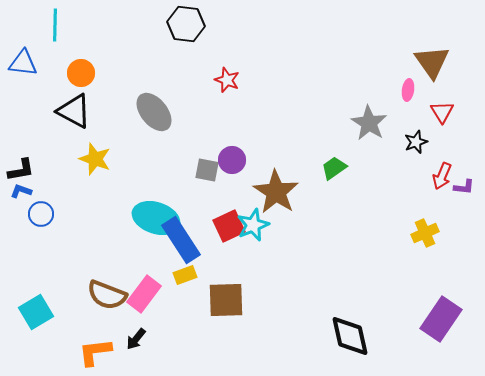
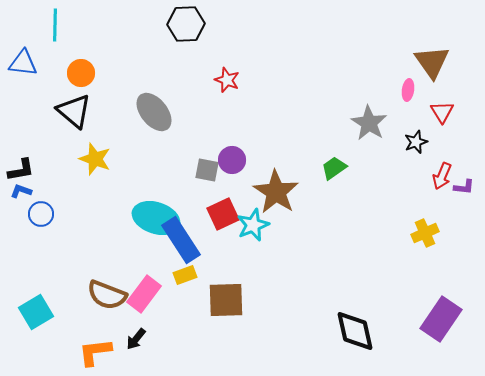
black hexagon: rotated 9 degrees counterclockwise
black triangle: rotated 12 degrees clockwise
red square: moved 6 px left, 12 px up
black diamond: moved 5 px right, 5 px up
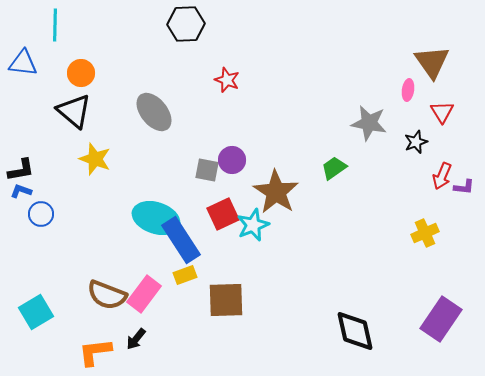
gray star: rotated 21 degrees counterclockwise
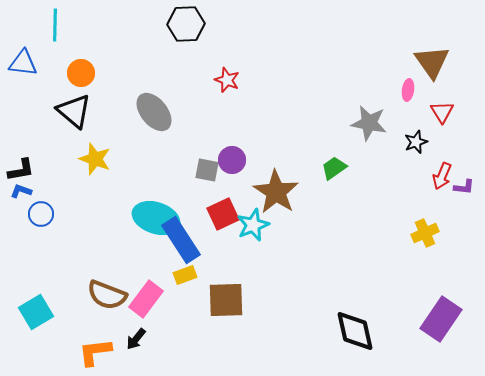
pink rectangle: moved 2 px right, 5 px down
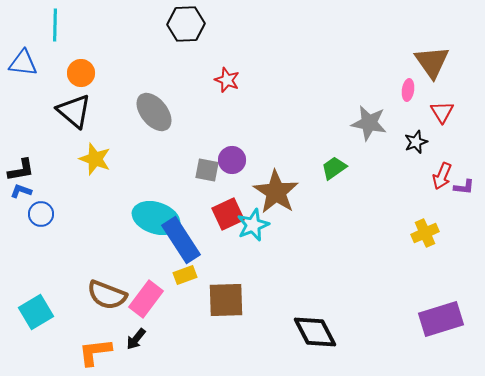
red square: moved 5 px right
purple rectangle: rotated 39 degrees clockwise
black diamond: moved 40 px left, 1 px down; rotated 15 degrees counterclockwise
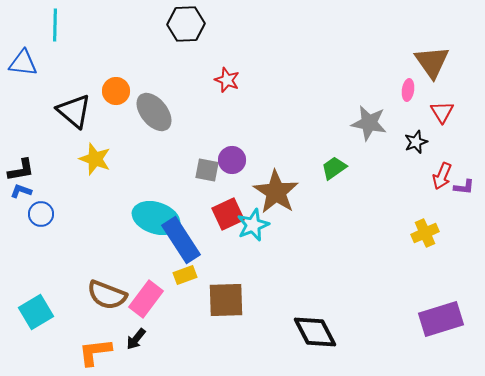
orange circle: moved 35 px right, 18 px down
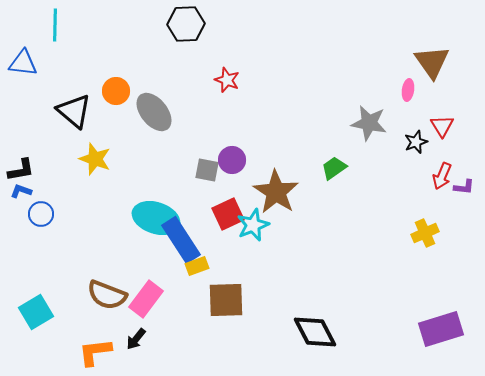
red triangle: moved 14 px down
yellow rectangle: moved 12 px right, 9 px up
purple rectangle: moved 10 px down
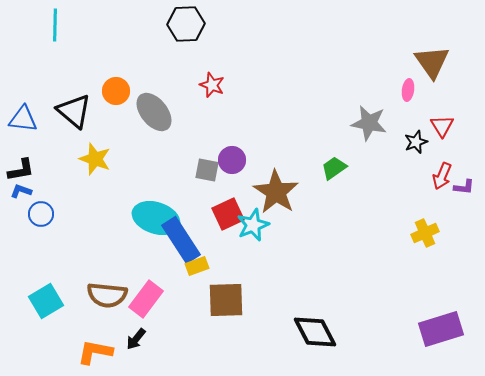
blue triangle: moved 56 px down
red star: moved 15 px left, 5 px down
brown semicircle: rotated 15 degrees counterclockwise
cyan square: moved 10 px right, 11 px up
orange L-shape: rotated 18 degrees clockwise
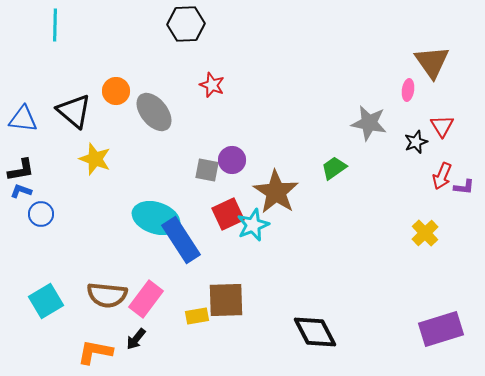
yellow cross: rotated 20 degrees counterclockwise
yellow rectangle: moved 50 px down; rotated 10 degrees clockwise
